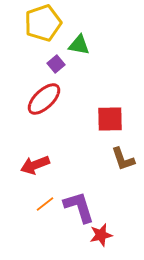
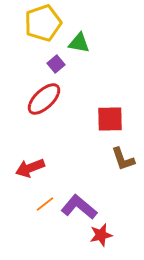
green triangle: moved 2 px up
red arrow: moved 5 px left, 3 px down
purple L-shape: rotated 33 degrees counterclockwise
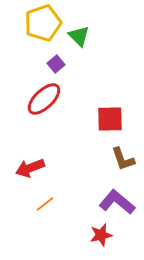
green triangle: moved 7 px up; rotated 35 degrees clockwise
purple L-shape: moved 38 px right, 5 px up
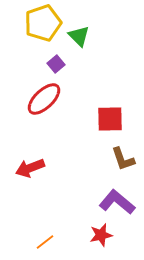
orange line: moved 38 px down
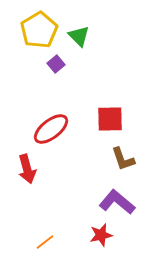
yellow pentagon: moved 4 px left, 7 px down; rotated 12 degrees counterclockwise
red ellipse: moved 7 px right, 30 px down; rotated 6 degrees clockwise
red arrow: moved 3 px left, 1 px down; rotated 84 degrees counterclockwise
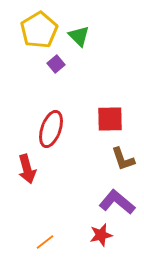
red ellipse: rotated 33 degrees counterclockwise
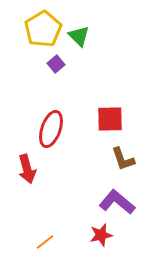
yellow pentagon: moved 4 px right, 1 px up
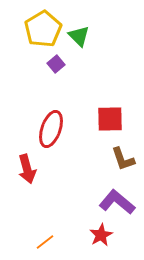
red star: rotated 15 degrees counterclockwise
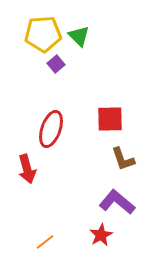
yellow pentagon: moved 5 px down; rotated 27 degrees clockwise
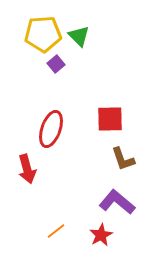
orange line: moved 11 px right, 11 px up
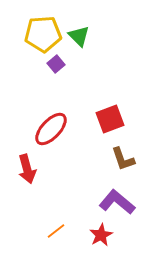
red square: rotated 20 degrees counterclockwise
red ellipse: rotated 24 degrees clockwise
